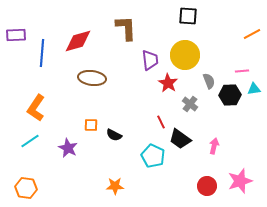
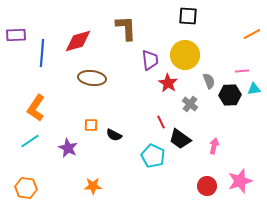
orange star: moved 22 px left
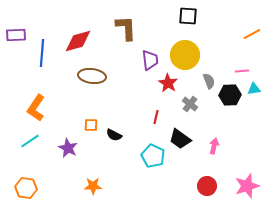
brown ellipse: moved 2 px up
red line: moved 5 px left, 5 px up; rotated 40 degrees clockwise
pink star: moved 7 px right, 5 px down
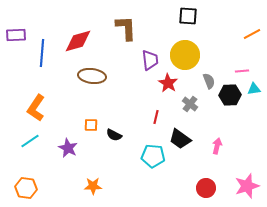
pink arrow: moved 3 px right
cyan pentagon: rotated 20 degrees counterclockwise
red circle: moved 1 px left, 2 px down
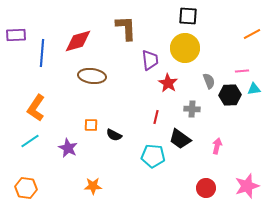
yellow circle: moved 7 px up
gray cross: moved 2 px right, 5 px down; rotated 35 degrees counterclockwise
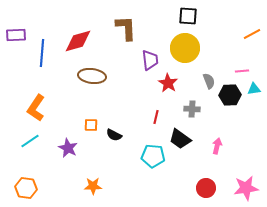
pink star: moved 1 px left, 2 px down; rotated 10 degrees clockwise
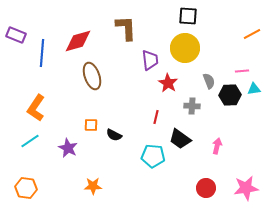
purple rectangle: rotated 24 degrees clockwise
brown ellipse: rotated 64 degrees clockwise
gray cross: moved 3 px up
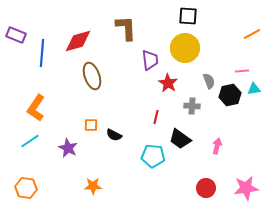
black hexagon: rotated 10 degrees counterclockwise
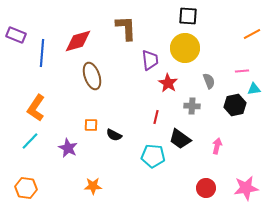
black hexagon: moved 5 px right, 10 px down
cyan line: rotated 12 degrees counterclockwise
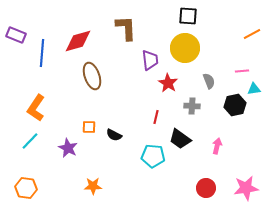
orange square: moved 2 px left, 2 px down
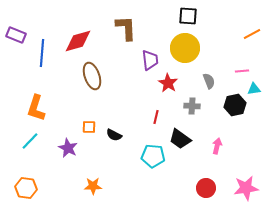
orange L-shape: rotated 16 degrees counterclockwise
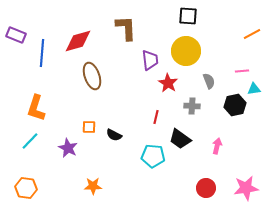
yellow circle: moved 1 px right, 3 px down
